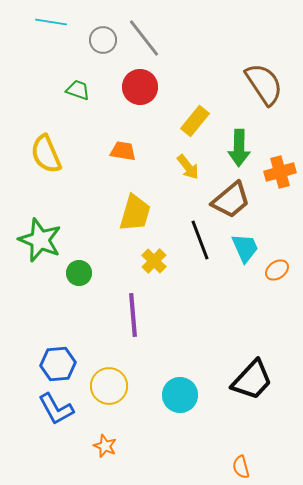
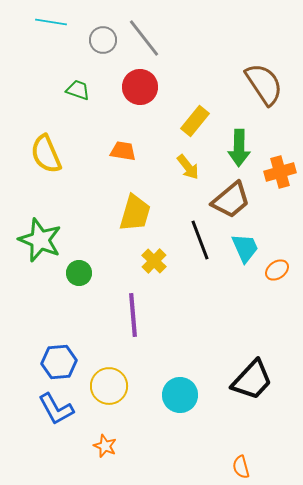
blue hexagon: moved 1 px right, 2 px up
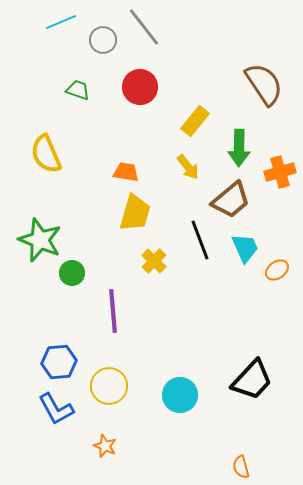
cyan line: moved 10 px right; rotated 32 degrees counterclockwise
gray line: moved 11 px up
orange trapezoid: moved 3 px right, 21 px down
green circle: moved 7 px left
purple line: moved 20 px left, 4 px up
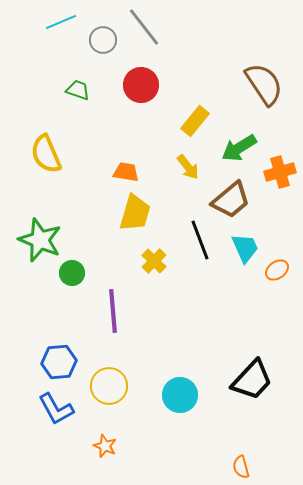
red circle: moved 1 px right, 2 px up
green arrow: rotated 57 degrees clockwise
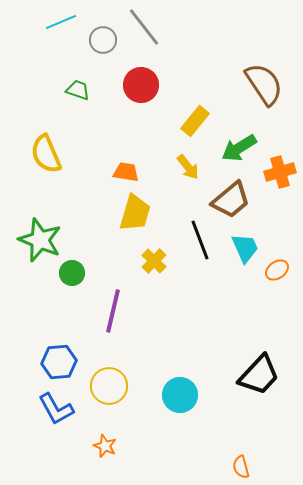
purple line: rotated 18 degrees clockwise
black trapezoid: moved 7 px right, 5 px up
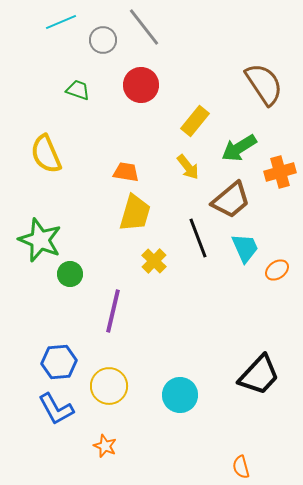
black line: moved 2 px left, 2 px up
green circle: moved 2 px left, 1 px down
